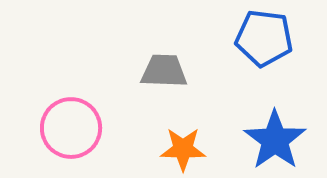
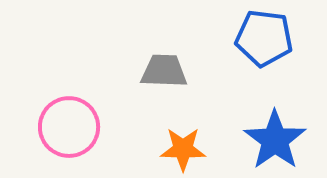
pink circle: moved 2 px left, 1 px up
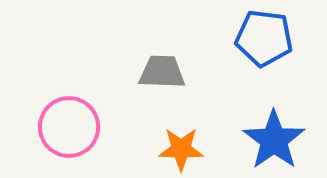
gray trapezoid: moved 2 px left, 1 px down
blue star: moved 1 px left
orange star: moved 2 px left
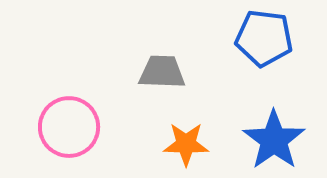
orange star: moved 5 px right, 5 px up
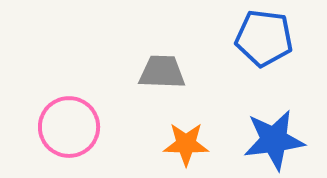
blue star: rotated 28 degrees clockwise
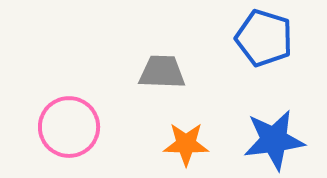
blue pentagon: rotated 10 degrees clockwise
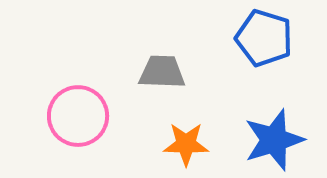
pink circle: moved 9 px right, 11 px up
blue star: rotated 10 degrees counterclockwise
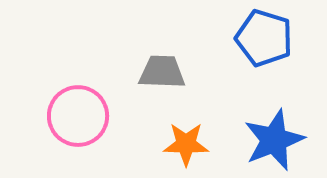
blue star: rotated 4 degrees counterclockwise
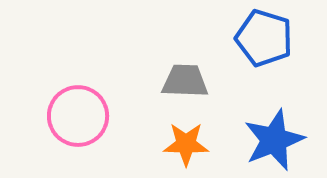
gray trapezoid: moved 23 px right, 9 px down
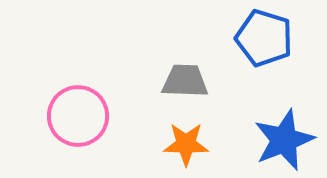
blue star: moved 10 px right
